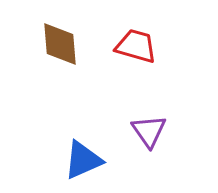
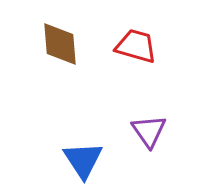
blue triangle: rotated 39 degrees counterclockwise
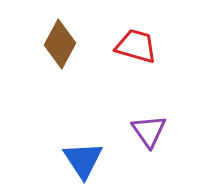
brown diamond: rotated 33 degrees clockwise
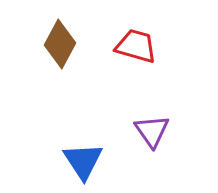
purple triangle: moved 3 px right
blue triangle: moved 1 px down
